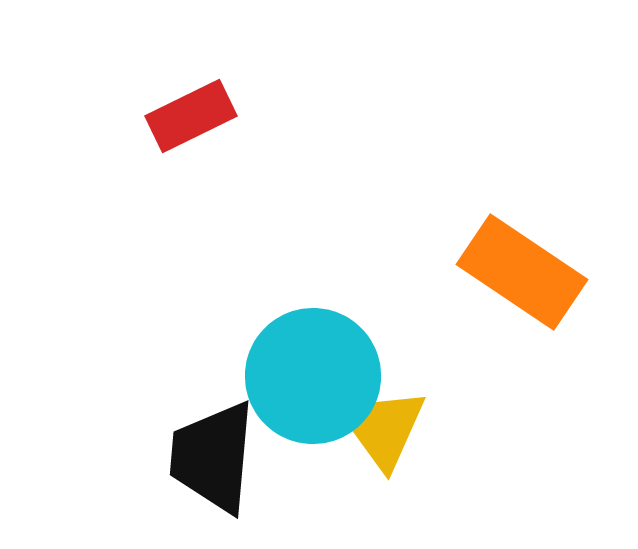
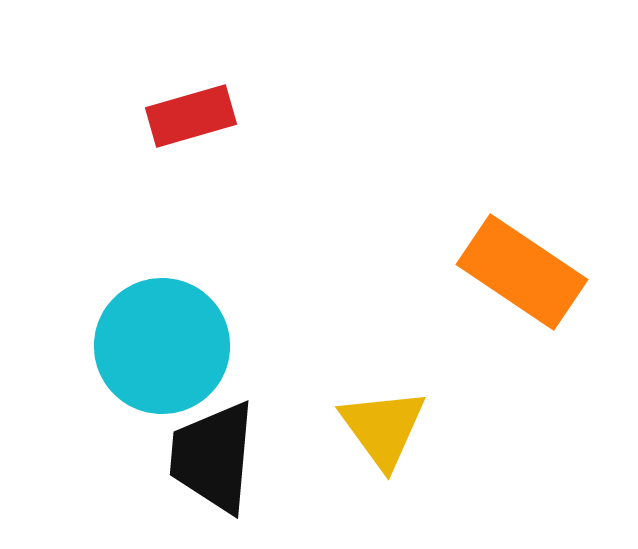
red rectangle: rotated 10 degrees clockwise
cyan circle: moved 151 px left, 30 px up
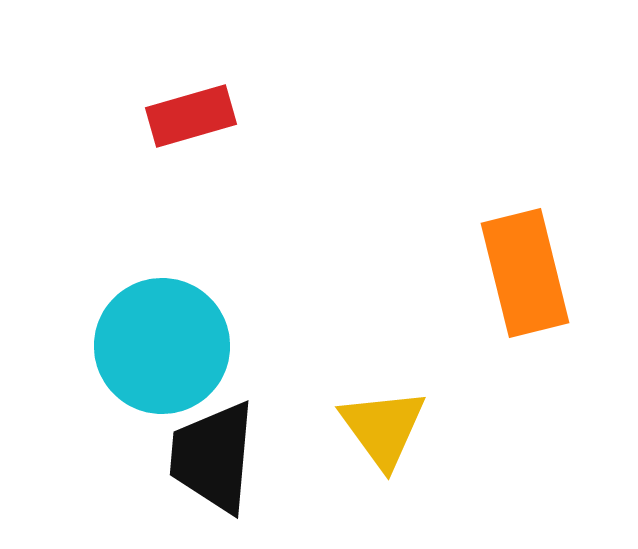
orange rectangle: moved 3 px right, 1 px down; rotated 42 degrees clockwise
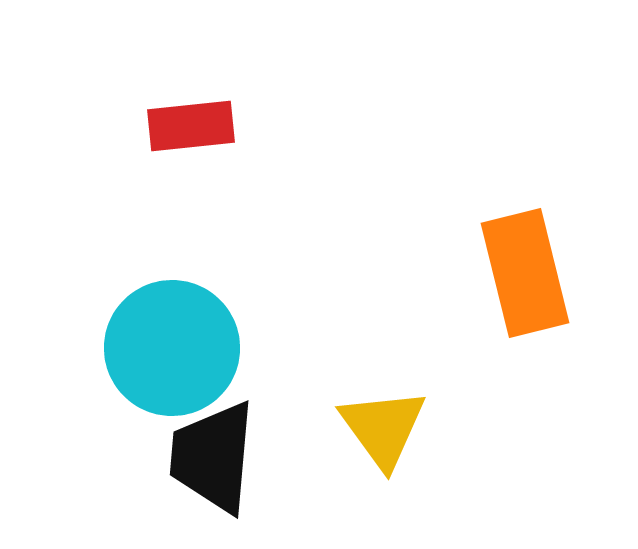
red rectangle: moved 10 px down; rotated 10 degrees clockwise
cyan circle: moved 10 px right, 2 px down
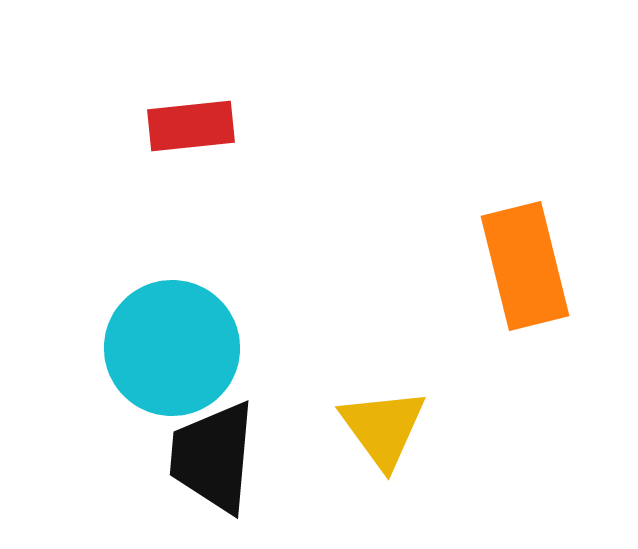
orange rectangle: moved 7 px up
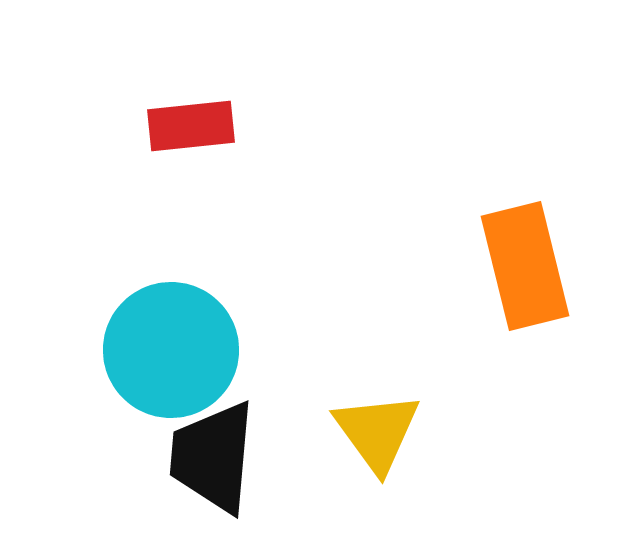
cyan circle: moved 1 px left, 2 px down
yellow triangle: moved 6 px left, 4 px down
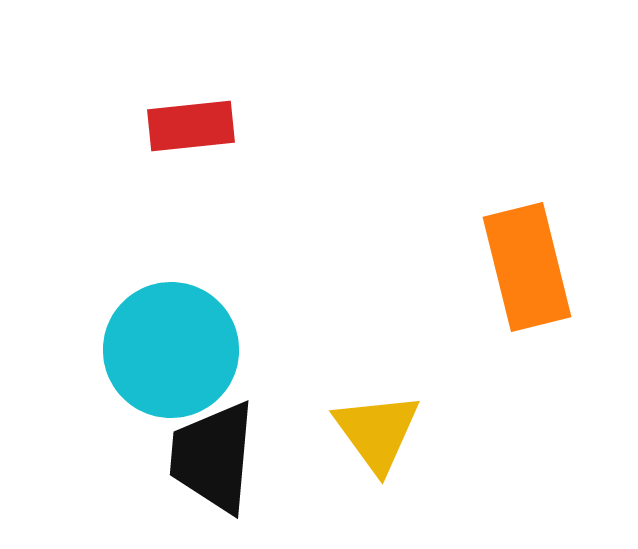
orange rectangle: moved 2 px right, 1 px down
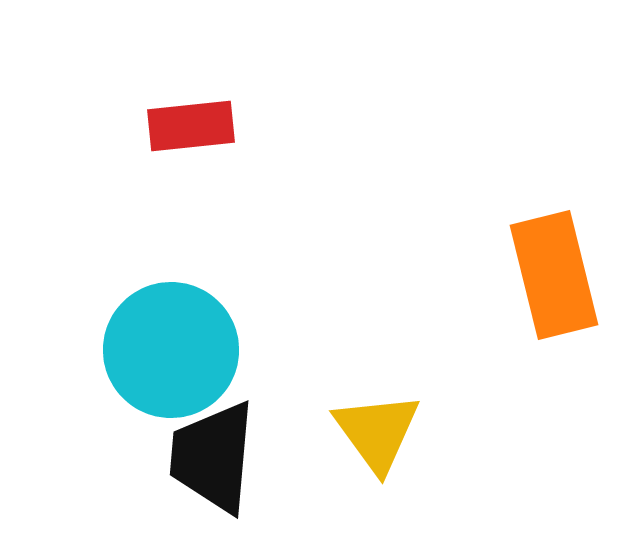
orange rectangle: moved 27 px right, 8 px down
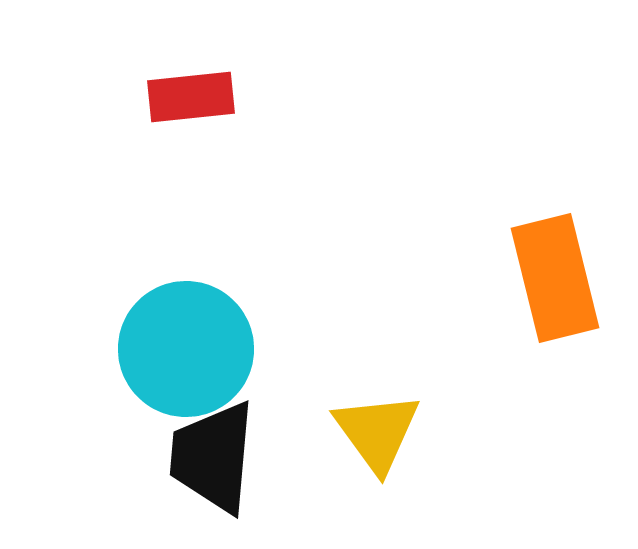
red rectangle: moved 29 px up
orange rectangle: moved 1 px right, 3 px down
cyan circle: moved 15 px right, 1 px up
